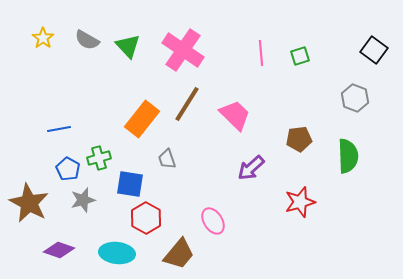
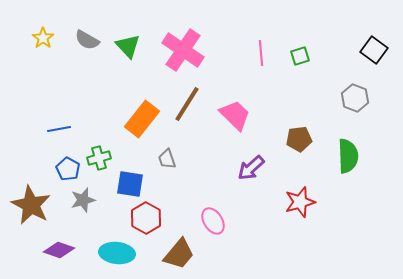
brown star: moved 2 px right, 2 px down
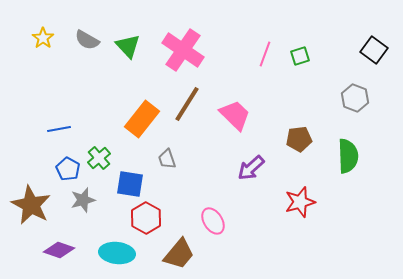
pink line: moved 4 px right, 1 px down; rotated 25 degrees clockwise
green cross: rotated 25 degrees counterclockwise
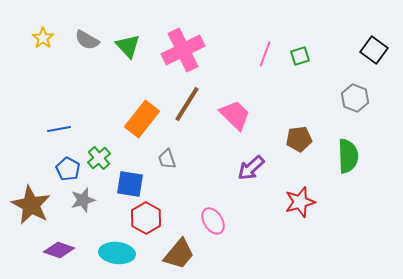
pink cross: rotated 30 degrees clockwise
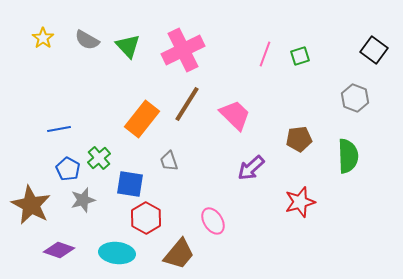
gray trapezoid: moved 2 px right, 2 px down
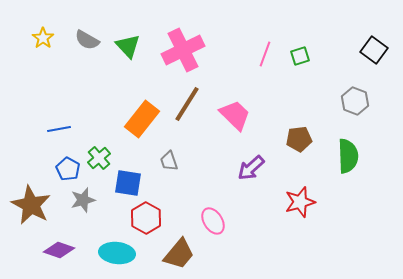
gray hexagon: moved 3 px down
blue square: moved 2 px left, 1 px up
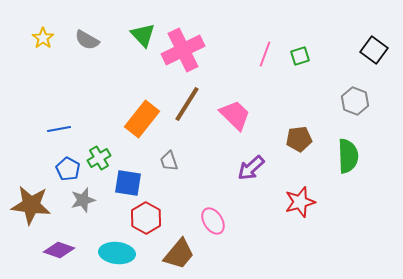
green triangle: moved 15 px right, 11 px up
green cross: rotated 10 degrees clockwise
brown star: rotated 21 degrees counterclockwise
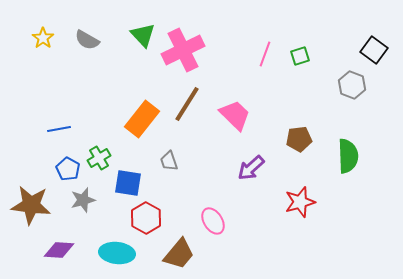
gray hexagon: moved 3 px left, 16 px up
purple diamond: rotated 16 degrees counterclockwise
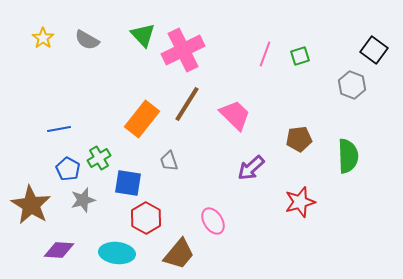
brown star: rotated 24 degrees clockwise
